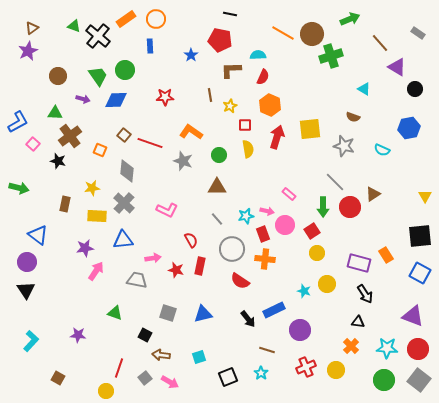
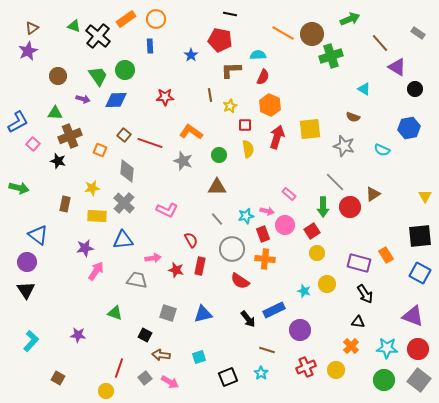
brown cross at (70, 136): rotated 15 degrees clockwise
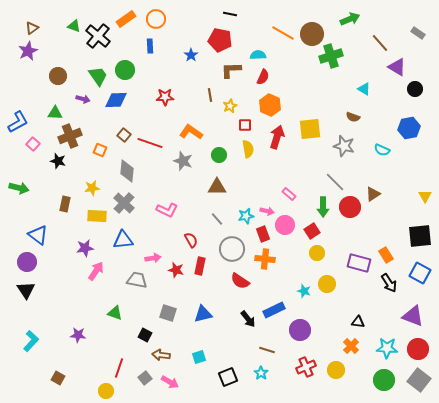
black arrow at (365, 294): moved 24 px right, 11 px up
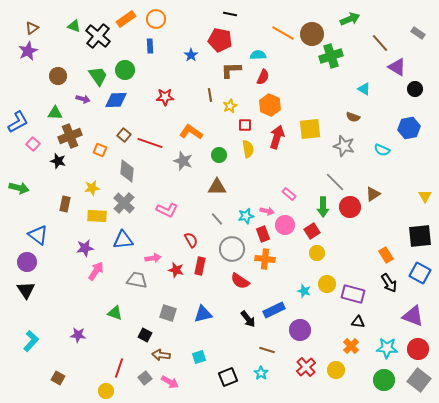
purple rectangle at (359, 263): moved 6 px left, 31 px down
red cross at (306, 367): rotated 18 degrees counterclockwise
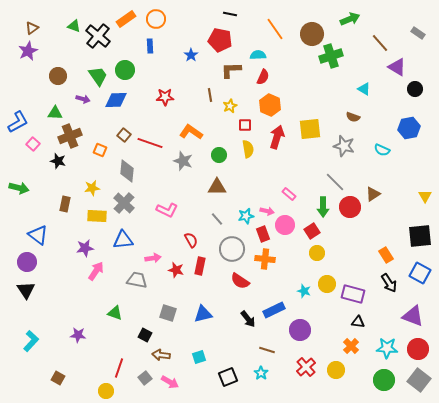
orange line at (283, 33): moved 8 px left, 4 px up; rotated 25 degrees clockwise
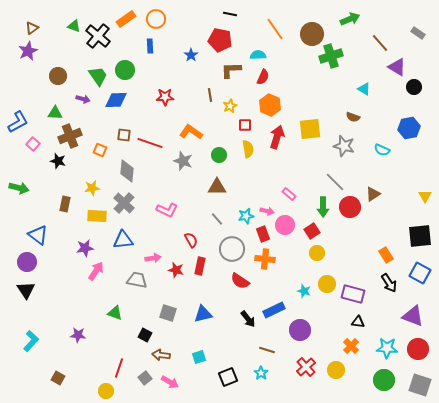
black circle at (415, 89): moved 1 px left, 2 px up
brown square at (124, 135): rotated 32 degrees counterclockwise
gray square at (419, 380): moved 1 px right, 5 px down; rotated 20 degrees counterclockwise
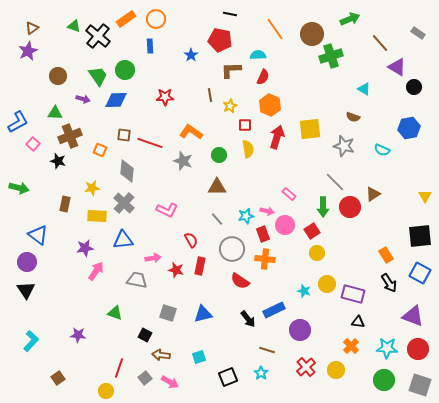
brown square at (58, 378): rotated 24 degrees clockwise
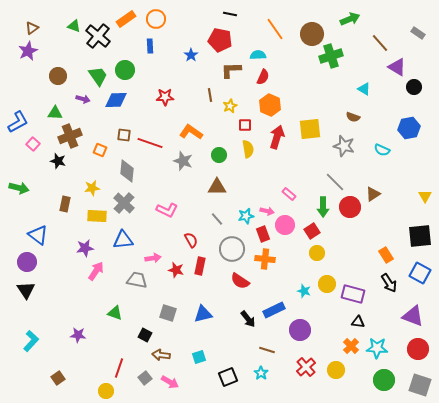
cyan star at (387, 348): moved 10 px left
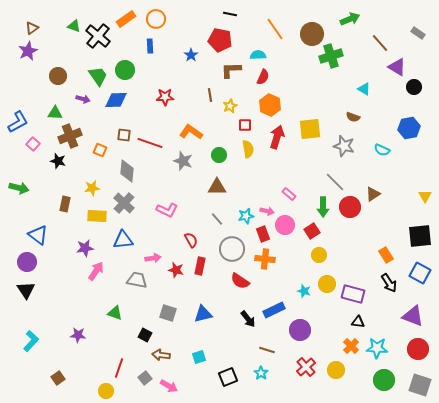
yellow circle at (317, 253): moved 2 px right, 2 px down
pink arrow at (170, 382): moved 1 px left, 4 px down
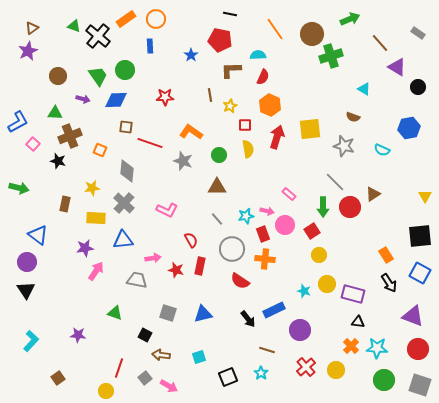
black circle at (414, 87): moved 4 px right
brown square at (124, 135): moved 2 px right, 8 px up
yellow rectangle at (97, 216): moved 1 px left, 2 px down
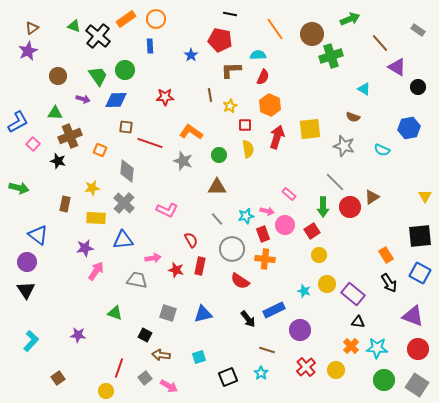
gray rectangle at (418, 33): moved 3 px up
brown triangle at (373, 194): moved 1 px left, 3 px down
purple rectangle at (353, 294): rotated 25 degrees clockwise
gray square at (420, 385): moved 3 px left; rotated 15 degrees clockwise
